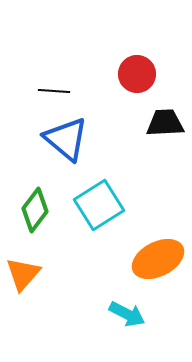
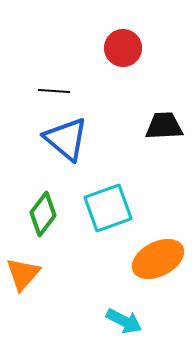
red circle: moved 14 px left, 26 px up
black trapezoid: moved 1 px left, 3 px down
cyan square: moved 9 px right, 3 px down; rotated 12 degrees clockwise
green diamond: moved 8 px right, 4 px down
cyan arrow: moved 3 px left, 7 px down
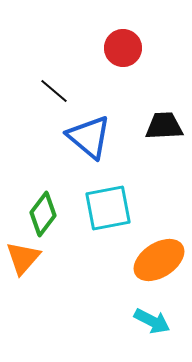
black line: rotated 36 degrees clockwise
blue triangle: moved 23 px right, 2 px up
cyan square: rotated 9 degrees clockwise
orange ellipse: moved 1 px right, 1 px down; rotated 6 degrees counterclockwise
orange triangle: moved 16 px up
cyan arrow: moved 28 px right
